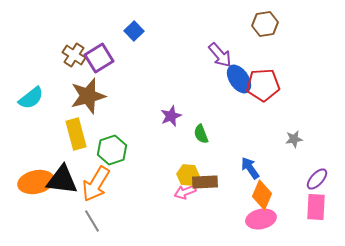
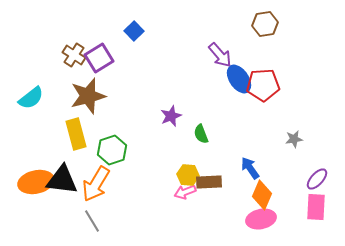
brown rectangle: moved 4 px right
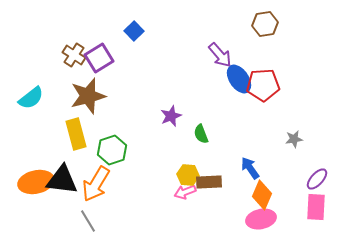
gray line: moved 4 px left
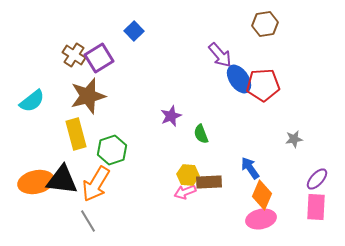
cyan semicircle: moved 1 px right, 3 px down
